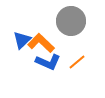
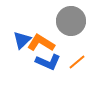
orange L-shape: rotated 12 degrees counterclockwise
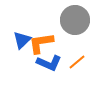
gray circle: moved 4 px right, 1 px up
orange L-shape: rotated 40 degrees counterclockwise
blue L-shape: moved 1 px right, 1 px down
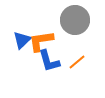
orange L-shape: moved 2 px up
blue L-shape: moved 2 px up; rotated 50 degrees clockwise
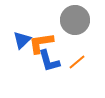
orange L-shape: moved 2 px down
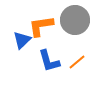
orange L-shape: moved 17 px up
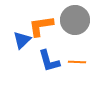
orange line: rotated 42 degrees clockwise
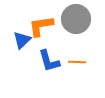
gray circle: moved 1 px right, 1 px up
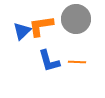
blue triangle: moved 9 px up
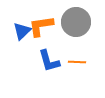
gray circle: moved 3 px down
